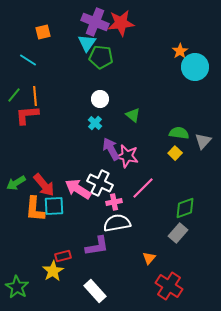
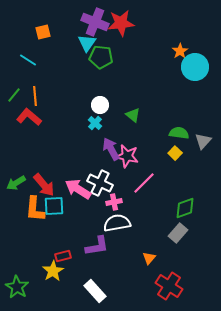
white circle: moved 6 px down
red L-shape: moved 2 px right, 2 px down; rotated 45 degrees clockwise
pink line: moved 1 px right, 5 px up
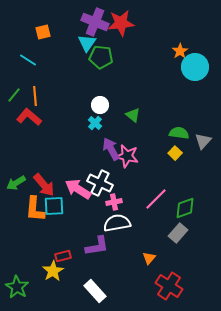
pink line: moved 12 px right, 16 px down
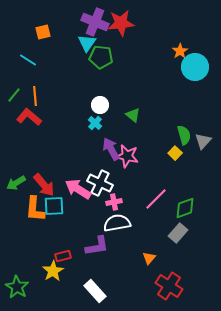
green semicircle: moved 5 px right, 2 px down; rotated 66 degrees clockwise
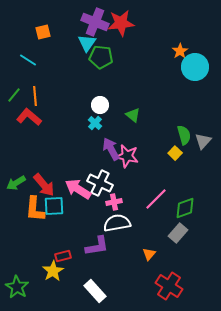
orange triangle: moved 4 px up
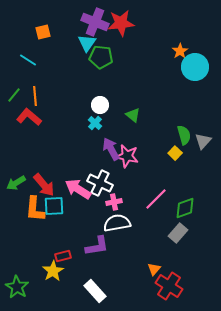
orange triangle: moved 5 px right, 15 px down
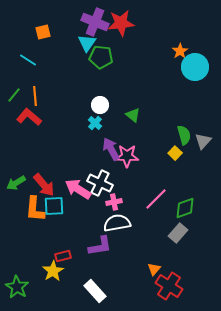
pink star: rotated 10 degrees counterclockwise
purple L-shape: moved 3 px right
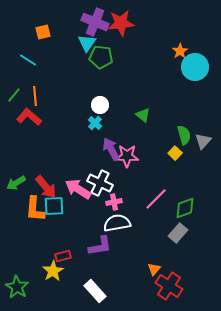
green triangle: moved 10 px right
red arrow: moved 2 px right, 2 px down
